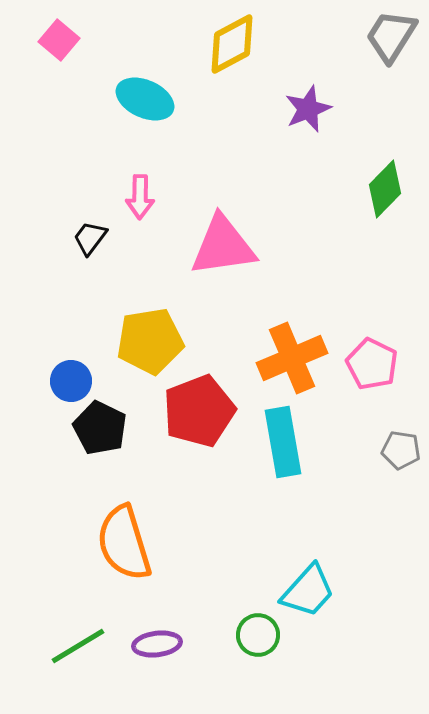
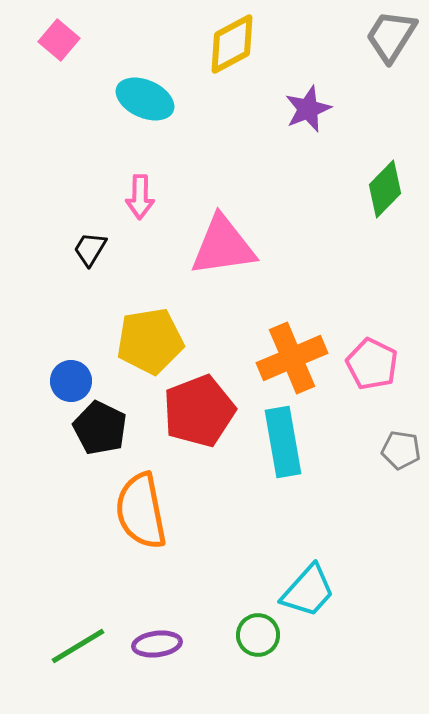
black trapezoid: moved 11 px down; rotated 6 degrees counterclockwise
orange semicircle: moved 17 px right, 32 px up; rotated 6 degrees clockwise
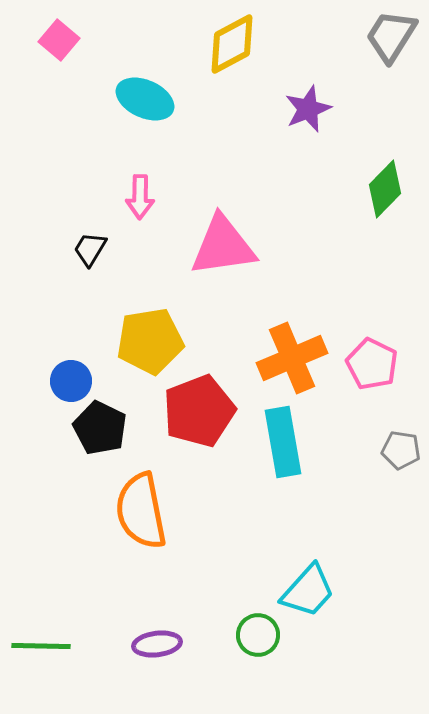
green line: moved 37 px left; rotated 32 degrees clockwise
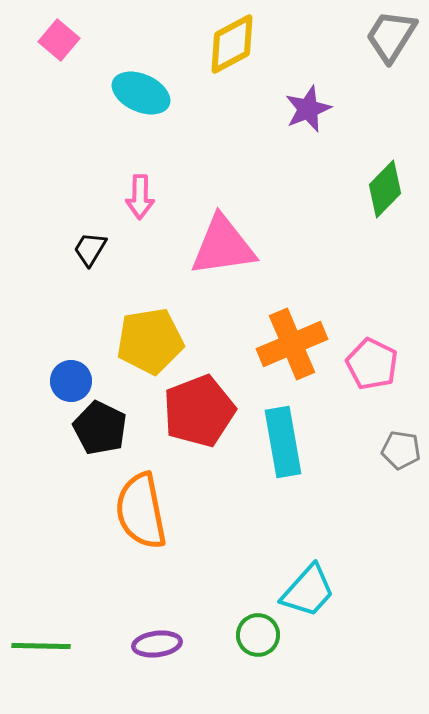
cyan ellipse: moved 4 px left, 6 px up
orange cross: moved 14 px up
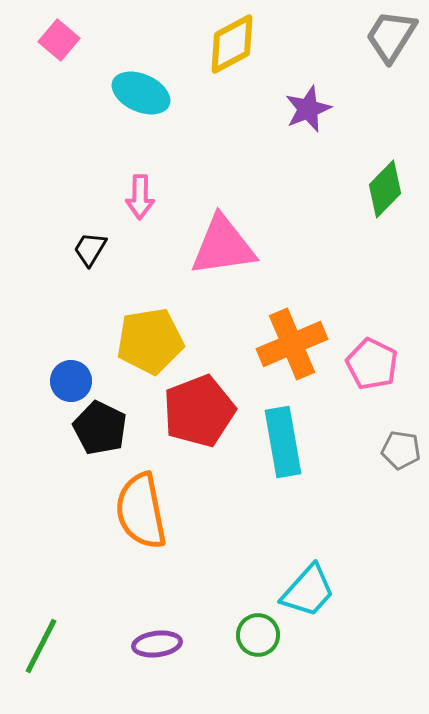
green line: rotated 64 degrees counterclockwise
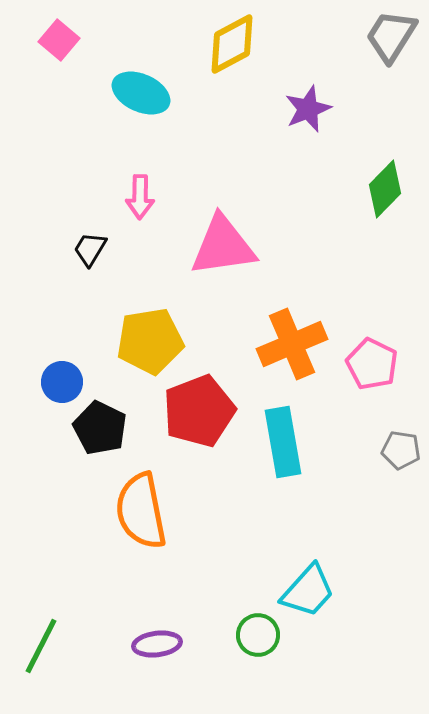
blue circle: moved 9 px left, 1 px down
